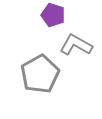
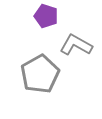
purple pentagon: moved 7 px left, 1 px down
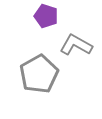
gray pentagon: moved 1 px left
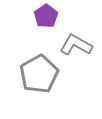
purple pentagon: rotated 20 degrees clockwise
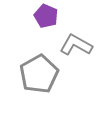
purple pentagon: rotated 15 degrees counterclockwise
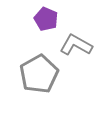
purple pentagon: moved 3 px down
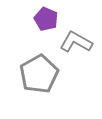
gray L-shape: moved 3 px up
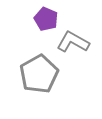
gray L-shape: moved 3 px left
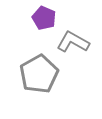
purple pentagon: moved 2 px left, 1 px up
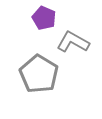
gray pentagon: rotated 12 degrees counterclockwise
